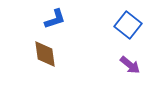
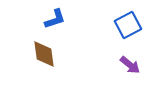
blue square: rotated 24 degrees clockwise
brown diamond: moved 1 px left
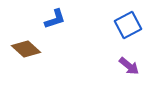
brown diamond: moved 18 px left, 5 px up; rotated 40 degrees counterclockwise
purple arrow: moved 1 px left, 1 px down
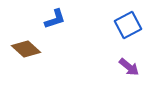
purple arrow: moved 1 px down
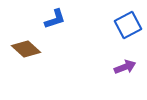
purple arrow: moved 4 px left; rotated 60 degrees counterclockwise
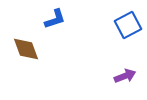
brown diamond: rotated 28 degrees clockwise
purple arrow: moved 9 px down
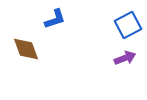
purple arrow: moved 18 px up
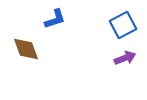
blue square: moved 5 px left
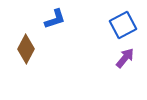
brown diamond: rotated 48 degrees clockwise
purple arrow: rotated 30 degrees counterclockwise
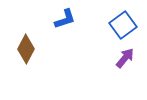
blue L-shape: moved 10 px right
blue square: rotated 8 degrees counterclockwise
